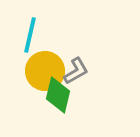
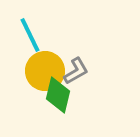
cyan line: rotated 39 degrees counterclockwise
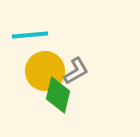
cyan line: rotated 69 degrees counterclockwise
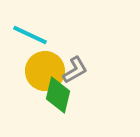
cyan line: rotated 30 degrees clockwise
gray L-shape: moved 1 px left, 1 px up
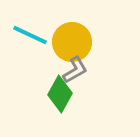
yellow circle: moved 27 px right, 29 px up
green diamond: moved 2 px right, 1 px up; rotated 15 degrees clockwise
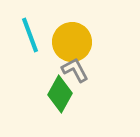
cyan line: rotated 45 degrees clockwise
gray L-shape: rotated 88 degrees counterclockwise
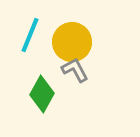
cyan line: rotated 42 degrees clockwise
green diamond: moved 18 px left
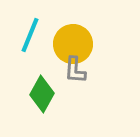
yellow circle: moved 1 px right, 2 px down
gray L-shape: rotated 148 degrees counterclockwise
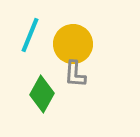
gray L-shape: moved 4 px down
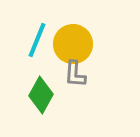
cyan line: moved 7 px right, 5 px down
green diamond: moved 1 px left, 1 px down
